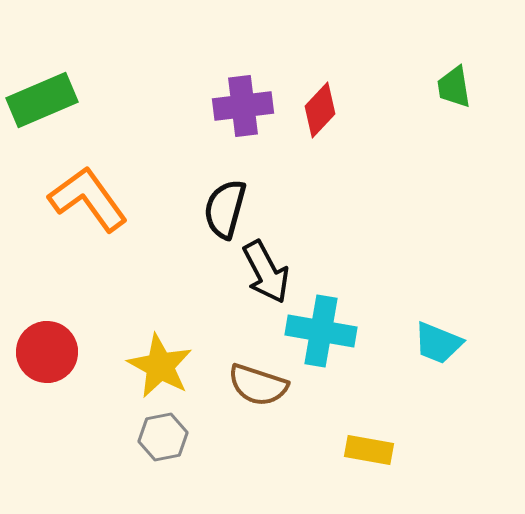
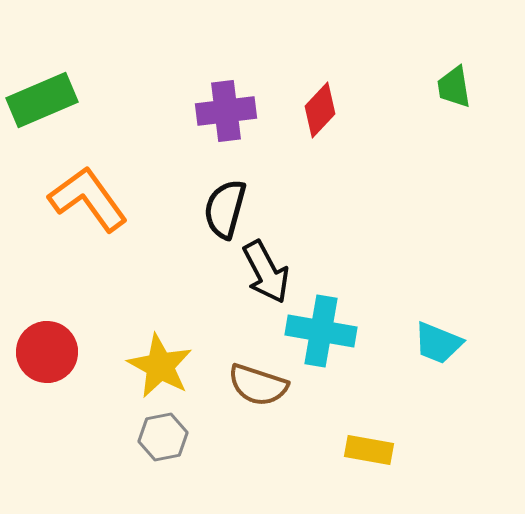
purple cross: moved 17 px left, 5 px down
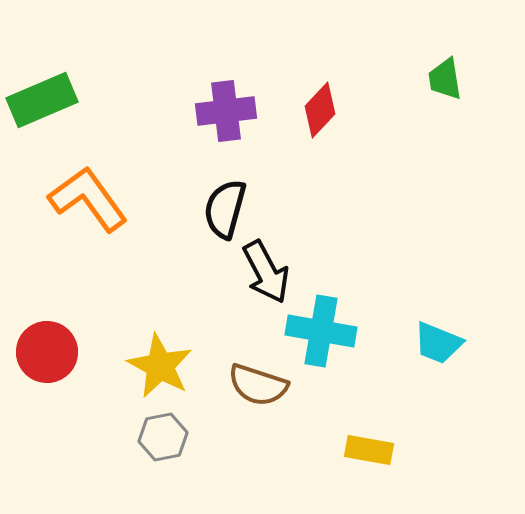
green trapezoid: moved 9 px left, 8 px up
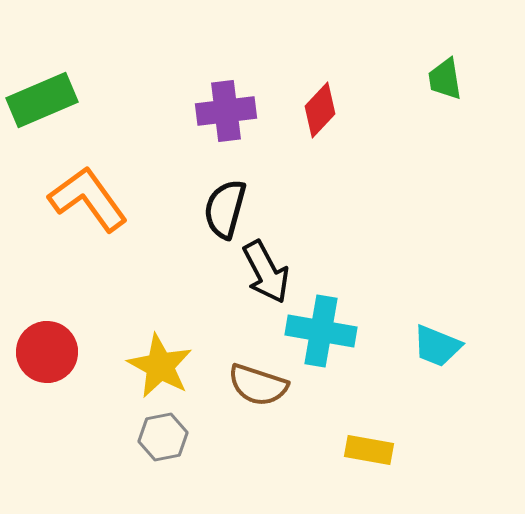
cyan trapezoid: moved 1 px left, 3 px down
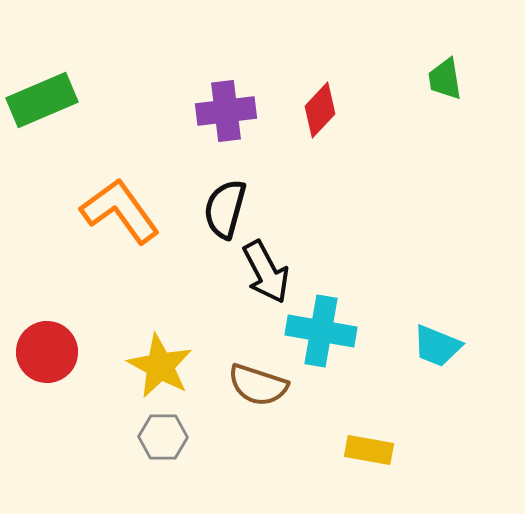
orange L-shape: moved 32 px right, 12 px down
gray hexagon: rotated 12 degrees clockwise
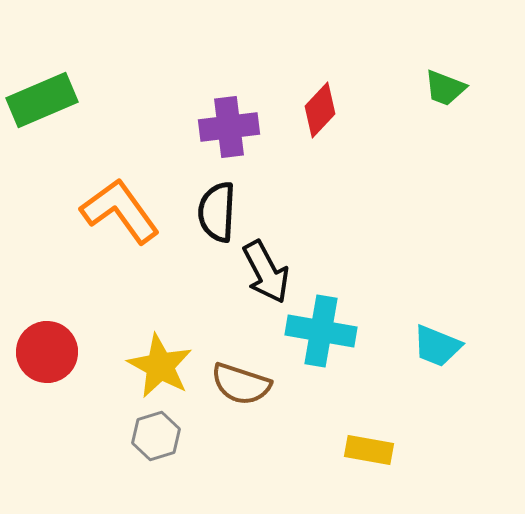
green trapezoid: moved 9 px down; rotated 60 degrees counterclockwise
purple cross: moved 3 px right, 16 px down
black semicircle: moved 8 px left, 3 px down; rotated 12 degrees counterclockwise
brown semicircle: moved 17 px left, 1 px up
gray hexagon: moved 7 px left, 1 px up; rotated 18 degrees counterclockwise
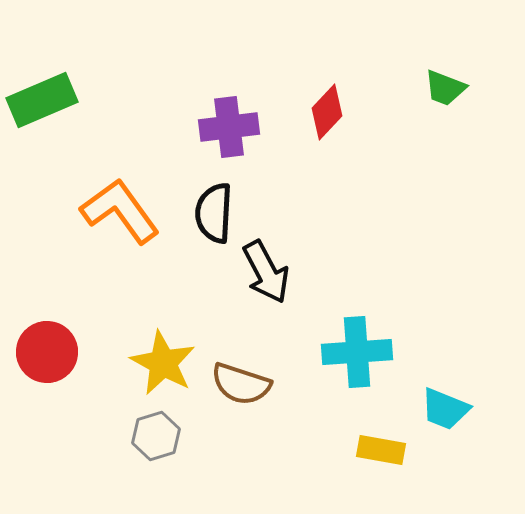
red diamond: moved 7 px right, 2 px down
black semicircle: moved 3 px left, 1 px down
cyan cross: moved 36 px right, 21 px down; rotated 14 degrees counterclockwise
cyan trapezoid: moved 8 px right, 63 px down
yellow star: moved 3 px right, 3 px up
yellow rectangle: moved 12 px right
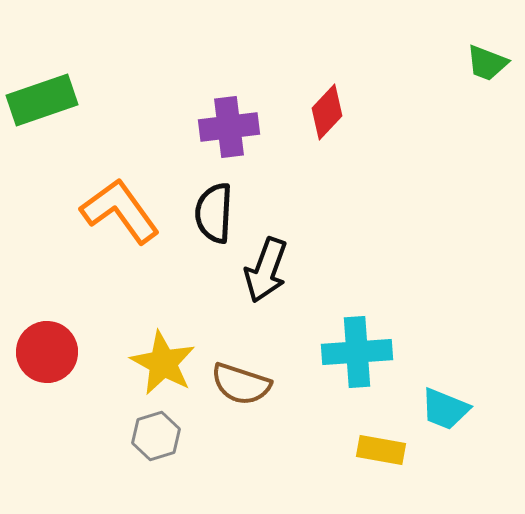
green trapezoid: moved 42 px right, 25 px up
green rectangle: rotated 4 degrees clockwise
black arrow: moved 2 px up; rotated 48 degrees clockwise
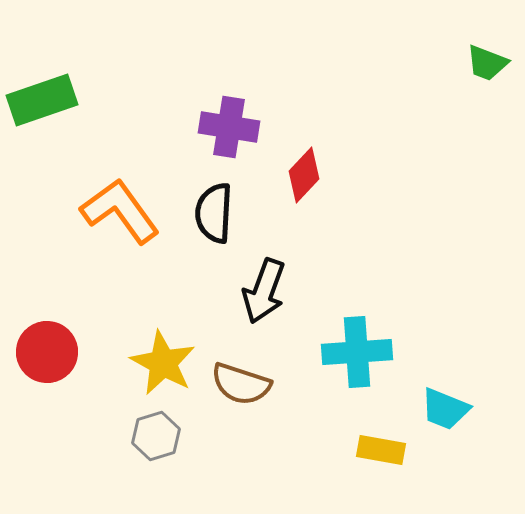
red diamond: moved 23 px left, 63 px down
purple cross: rotated 16 degrees clockwise
black arrow: moved 2 px left, 21 px down
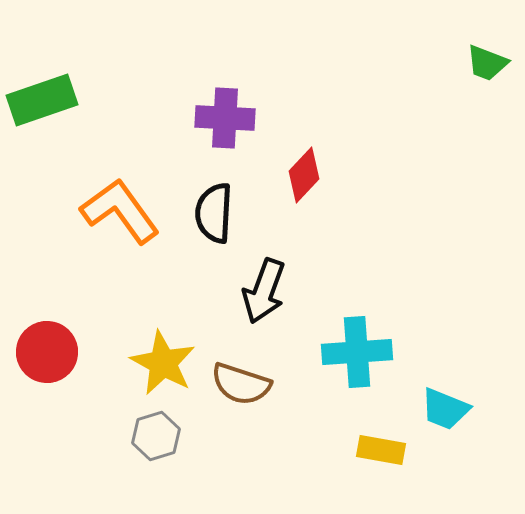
purple cross: moved 4 px left, 9 px up; rotated 6 degrees counterclockwise
